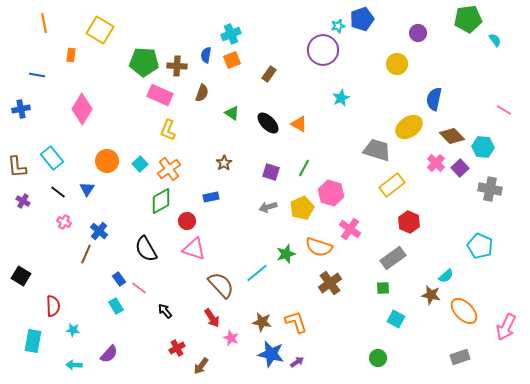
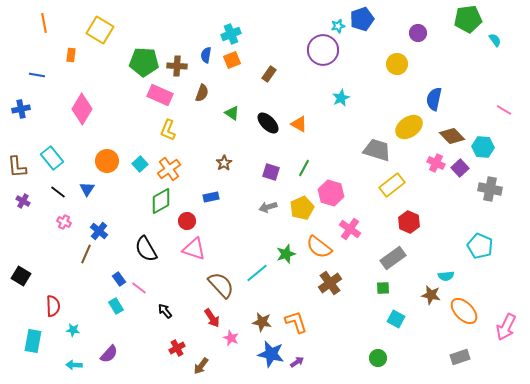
pink cross at (436, 163): rotated 18 degrees counterclockwise
orange semicircle at (319, 247): rotated 20 degrees clockwise
cyan semicircle at (446, 276): rotated 35 degrees clockwise
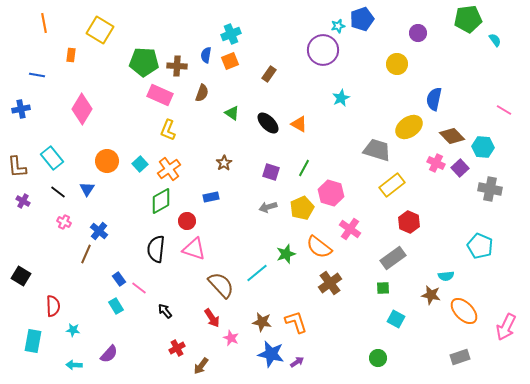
orange square at (232, 60): moved 2 px left, 1 px down
black semicircle at (146, 249): moved 10 px right; rotated 36 degrees clockwise
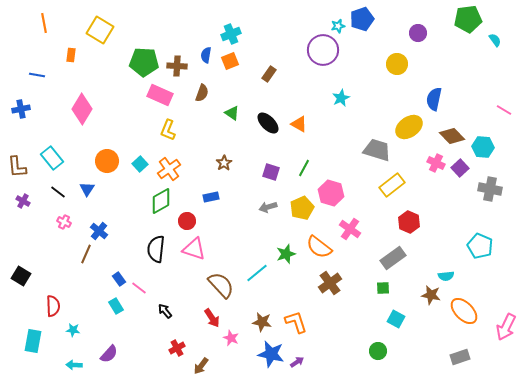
green circle at (378, 358): moved 7 px up
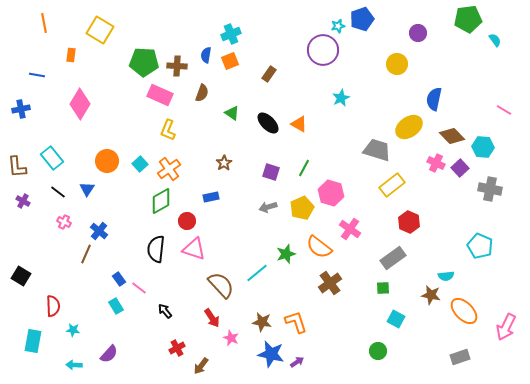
pink diamond at (82, 109): moved 2 px left, 5 px up
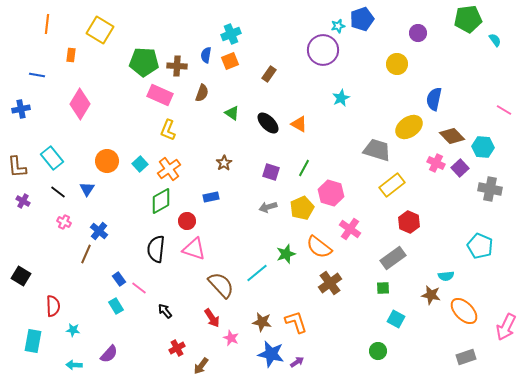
orange line at (44, 23): moved 3 px right, 1 px down; rotated 18 degrees clockwise
gray rectangle at (460, 357): moved 6 px right
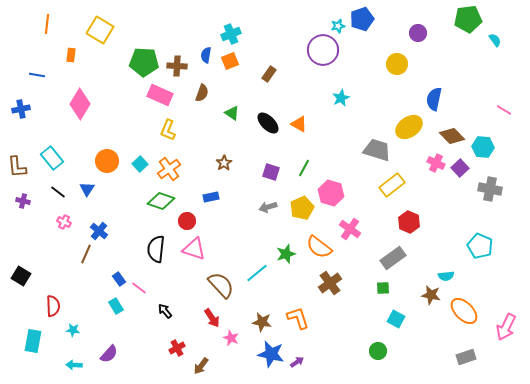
purple cross at (23, 201): rotated 16 degrees counterclockwise
green diamond at (161, 201): rotated 48 degrees clockwise
orange L-shape at (296, 322): moved 2 px right, 4 px up
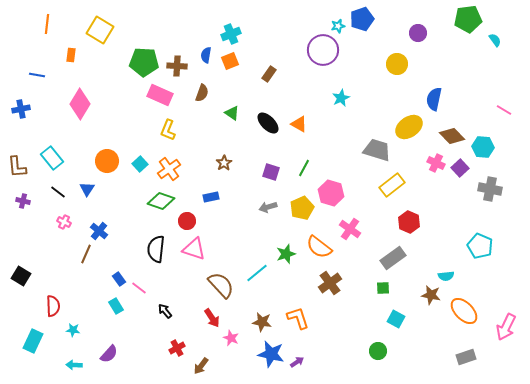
cyan rectangle at (33, 341): rotated 15 degrees clockwise
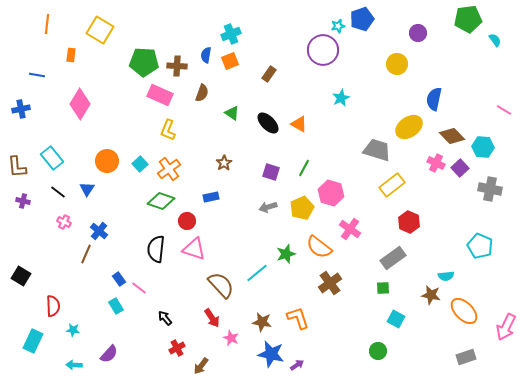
black arrow at (165, 311): moved 7 px down
purple arrow at (297, 362): moved 3 px down
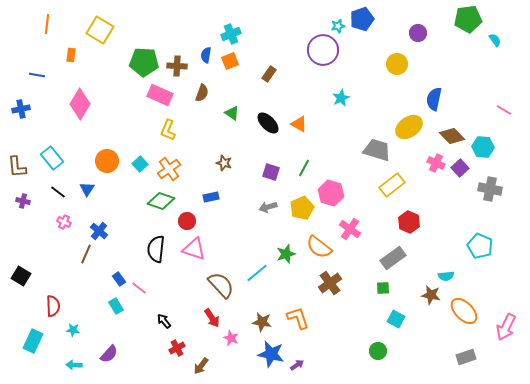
brown star at (224, 163): rotated 21 degrees counterclockwise
black arrow at (165, 318): moved 1 px left, 3 px down
